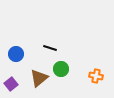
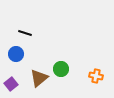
black line: moved 25 px left, 15 px up
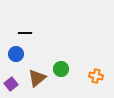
black line: rotated 16 degrees counterclockwise
brown triangle: moved 2 px left
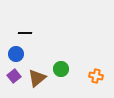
purple square: moved 3 px right, 8 px up
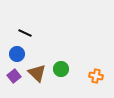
black line: rotated 24 degrees clockwise
blue circle: moved 1 px right
brown triangle: moved 5 px up; rotated 36 degrees counterclockwise
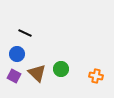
purple square: rotated 24 degrees counterclockwise
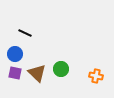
blue circle: moved 2 px left
purple square: moved 1 px right, 3 px up; rotated 16 degrees counterclockwise
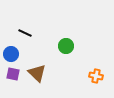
blue circle: moved 4 px left
green circle: moved 5 px right, 23 px up
purple square: moved 2 px left, 1 px down
